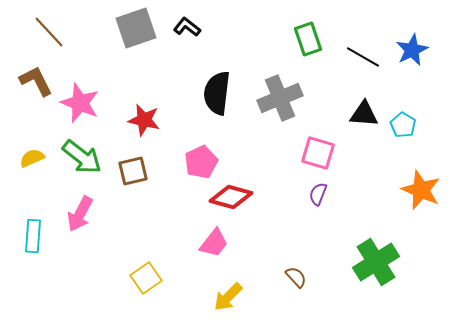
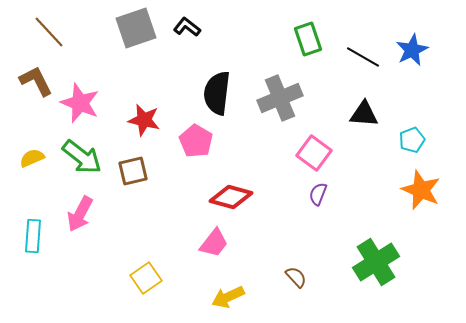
cyan pentagon: moved 9 px right, 15 px down; rotated 20 degrees clockwise
pink square: moved 4 px left; rotated 20 degrees clockwise
pink pentagon: moved 5 px left, 21 px up; rotated 16 degrees counterclockwise
yellow arrow: rotated 20 degrees clockwise
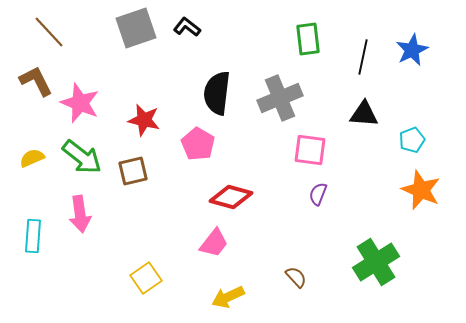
green rectangle: rotated 12 degrees clockwise
black line: rotated 72 degrees clockwise
pink pentagon: moved 2 px right, 3 px down
pink square: moved 4 px left, 3 px up; rotated 28 degrees counterclockwise
pink arrow: rotated 36 degrees counterclockwise
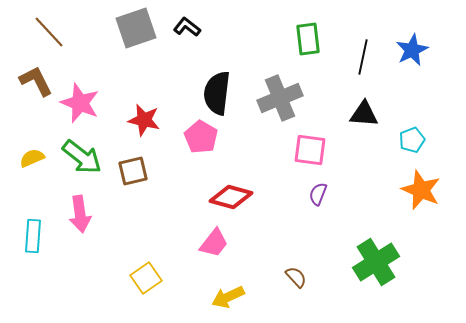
pink pentagon: moved 3 px right, 7 px up
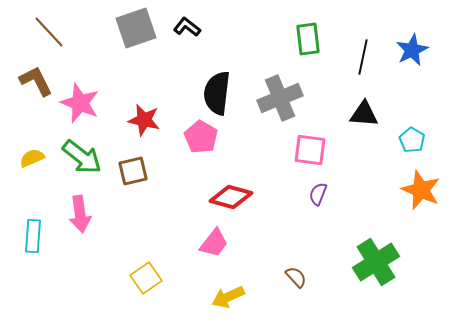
cyan pentagon: rotated 20 degrees counterclockwise
